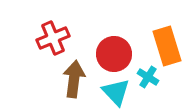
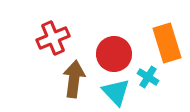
orange rectangle: moved 3 px up
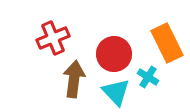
orange rectangle: rotated 9 degrees counterclockwise
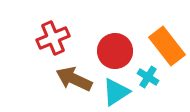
orange rectangle: moved 3 px down; rotated 12 degrees counterclockwise
red circle: moved 1 px right, 3 px up
brown arrow: rotated 72 degrees counterclockwise
cyan triangle: rotated 40 degrees clockwise
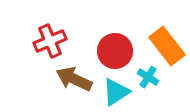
red cross: moved 3 px left, 3 px down
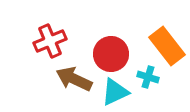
red circle: moved 4 px left, 3 px down
cyan cross: rotated 15 degrees counterclockwise
cyan triangle: moved 1 px left; rotated 8 degrees clockwise
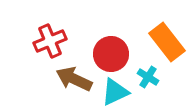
orange rectangle: moved 4 px up
cyan cross: rotated 15 degrees clockwise
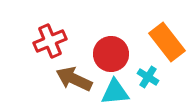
cyan triangle: rotated 20 degrees clockwise
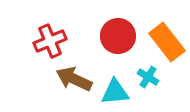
red circle: moved 7 px right, 18 px up
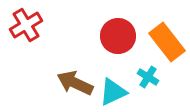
red cross: moved 24 px left, 16 px up; rotated 8 degrees counterclockwise
brown arrow: moved 1 px right, 4 px down
cyan triangle: moved 2 px left; rotated 20 degrees counterclockwise
